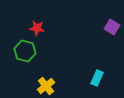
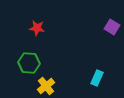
green hexagon: moved 4 px right, 12 px down; rotated 10 degrees counterclockwise
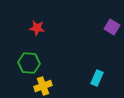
yellow cross: moved 3 px left; rotated 18 degrees clockwise
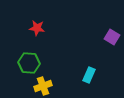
purple square: moved 10 px down
cyan rectangle: moved 8 px left, 3 px up
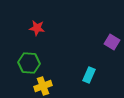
purple square: moved 5 px down
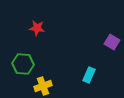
green hexagon: moved 6 px left, 1 px down
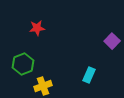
red star: rotated 14 degrees counterclockwise
purple square: moved 1 px up; rotated 14 degrees clockwise
green hexagon: rotated 25 degrees counterclockwise
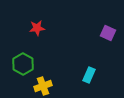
purple square: moved 4 px left, 8 px up; rotated 21 degrees counterclockwise
green hexagon: rotated 10 degrees counterclockwise
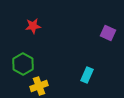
red star: moved 4 px left, 2 px up
cyan rectangle: moved 2 px left
yellow cross: moved 4 px left
